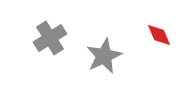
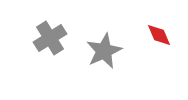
gray star: moved 5 px up
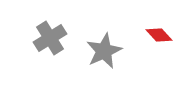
red diamond: rotated 20 degrees counterclockwise
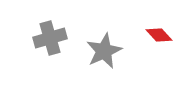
gray cross: rotated 16 degrees clockwise
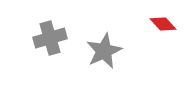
red diamond: moved 4 px right, 11 px up
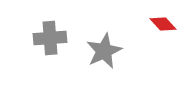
gray cross: rotated 12 degrees clockwise
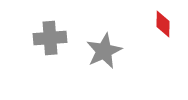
red diamond: rotated 44 degrees clockwise
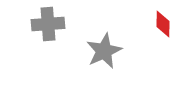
gray cross: moved 2 px left, 14 px up
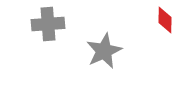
red diamond: moved 2 px right, 4 px up
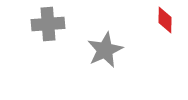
gray star: moved 1 px right, 1 px up
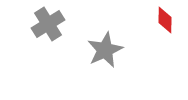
gray cross: rotated 28 degrees counterclockwise
